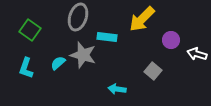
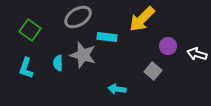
gray ellipse: rotated 40 degrees clockwise
purple circle: moved 3 px left, 6 px down
cyan semicircle: rotated 49 degrees counterclockwise
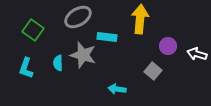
yellow arrow: moved 2 px left; rotated 140 degrees clockwise
green square: moved 3 px right
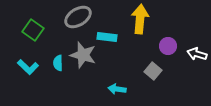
cyan L-shape: moved 2 px right, 1 px up; rotated 65 degrees counterclockwise
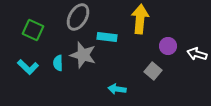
gray ellipse: rotated 28 degrees counterclockwise
green square: rotated 10 degrees counterclockwise
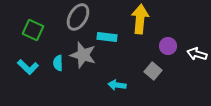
cyan arrow: moved 4 px up
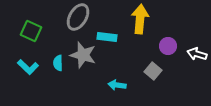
green square: moved 2 px left, 1 px down
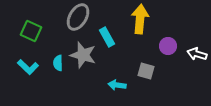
cyan rectangle: rotated 54 degrees clockwise
gray square: moved 7 px left; rotated 24 degrees counterclockwise
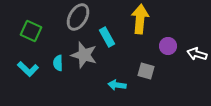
gray star: moved 1 px right
cyan L-shape: moved 2 px down
